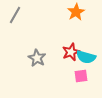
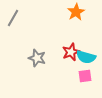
gray line: moved 2 px left, 3 px down
gray star: rotated 12 degrees counterclockwise
pink square: moved 4 px right
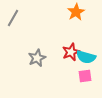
gray star: rotated 30 degrees clockwise
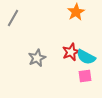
cyan semicircle: rotated 12 degrees clockwise
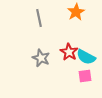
gray line: moved 26 px right; rotated 42 degrees counterclockwise
red star: moved 2 px left; rotated 18 degrees counterclockwise
gray star: moved 4 px right; rotated 24 degrees counterclockwise
